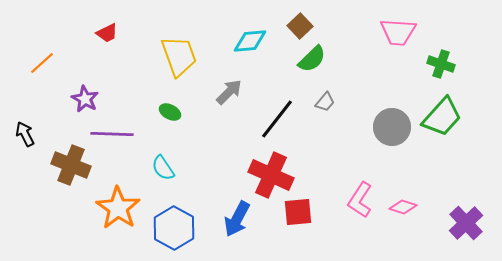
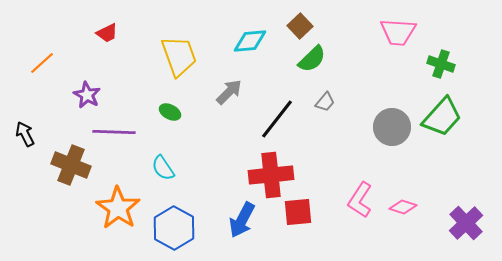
purple star: moved 2 px right, 4 px up
purple line: moved 2 px right, 2 px up
red cross: rotated 30 degrees counterclockwise
blue arrow: moved 5 px right, 1 px down
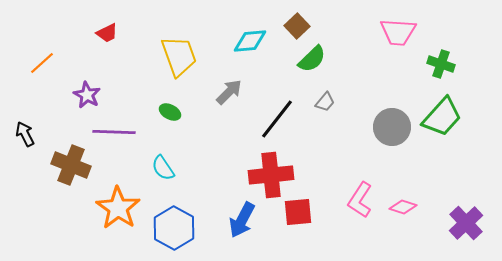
brown square: moved 3 px left
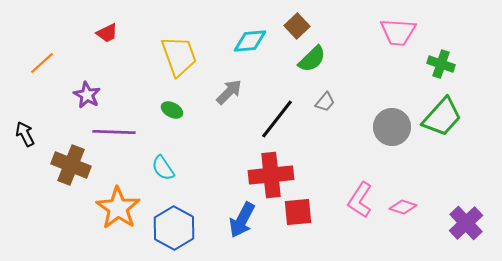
green ellipse: moved 2 px right, 2 px up
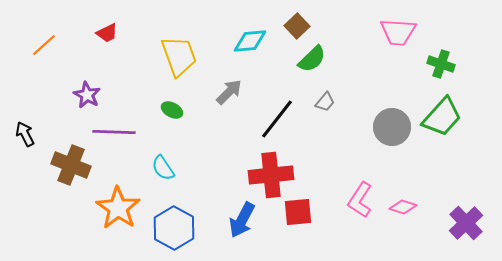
orange line: moved 2 px right, 18 px up
